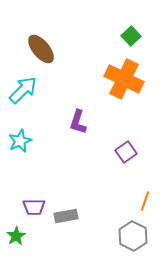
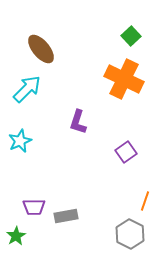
cyan arrow: moved 4 px right, 1 px up
gray hexagon: moved 3 px left, 2 px up
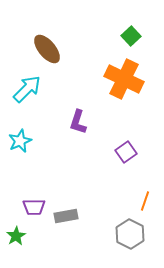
brown ellipse: moved 6 px right
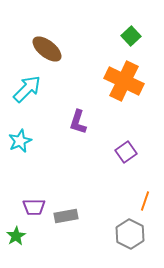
brown ellipse: rotated 12 degrees counterclockwise
orange cross: moved 2 px down
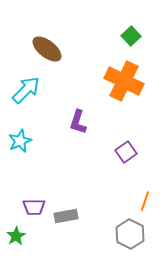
cyan arrow: moved 1 px left, 1 px down
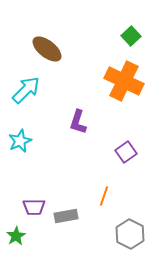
orange line: moved 41 px left, 5 px up
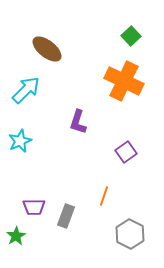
gray rectangle: rotated 60 degrees counterclockwise
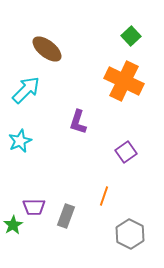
green star: moved 3 px left, 11 px up
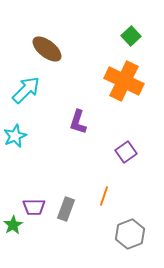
cyan star: moved 5 px left, 5 px up
gray rectangle: moved 7 px up
gray hexagon: rotated 12 degrees clockwise
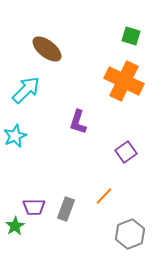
green square: rotated 30 degrees counterclockwise
orange line: rotated 24 degrees clockwise
green star: moved 2 px right, 1 px down
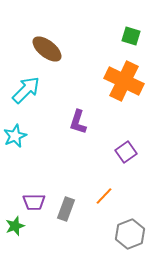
purple trapezoid: moved 5 px up
green star: rotated 12 degrees clockwise
